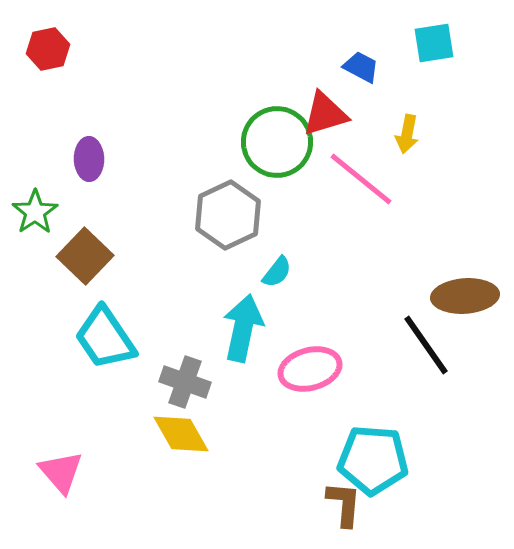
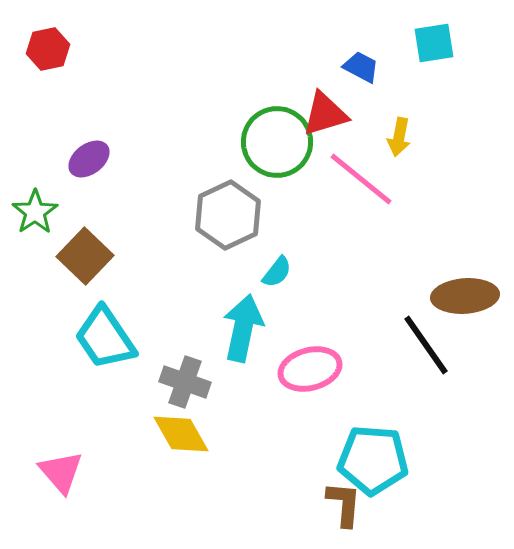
yellow arrow: moved 8 px left, 3 px down
purple ellipse: rotated 54 degrees clockwise
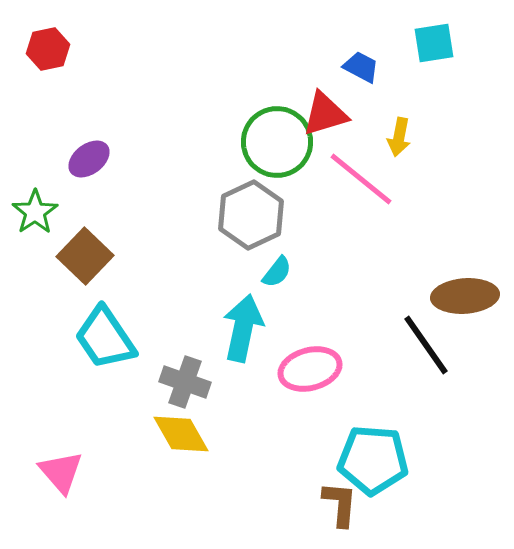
gray hexagon: moved 23 px right
brown L-shape: moved 4 px left
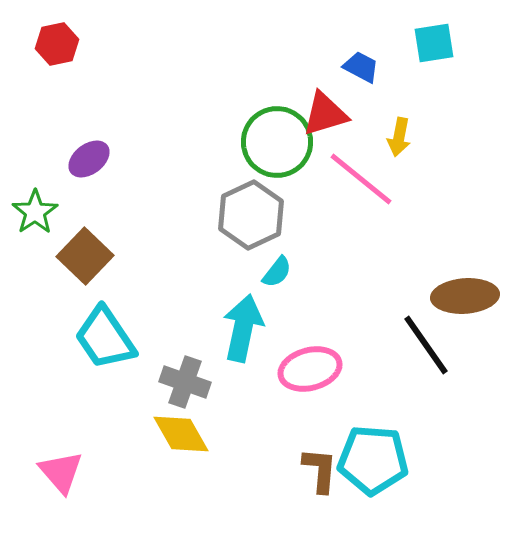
red hexagon: moved 9 px right, 5 px up
brown L-shape: moved 20 px left, 34 px up
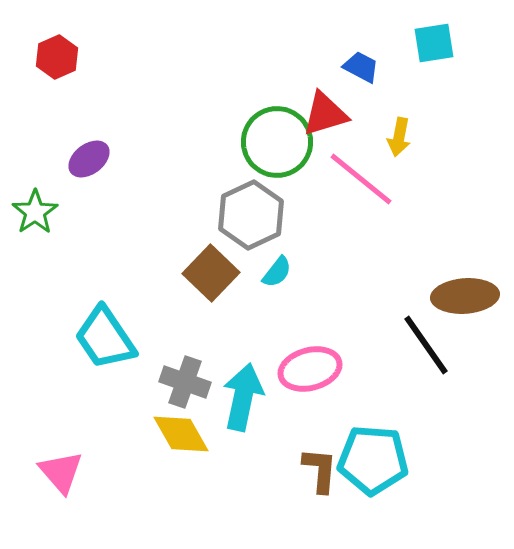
red hexagon: moved 13 px down; rotated 12 degrees counterclockwise
brown square: moved 126 px right, 17 px down
cyan arrow: moved 69 px down
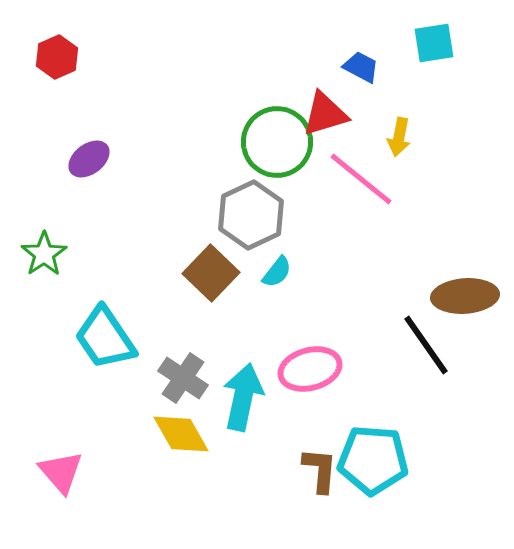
green star: moved 9 px right, 42 px down
gray cross: moved 2 px left, 4 px up; rotated 15 degrees clockwise
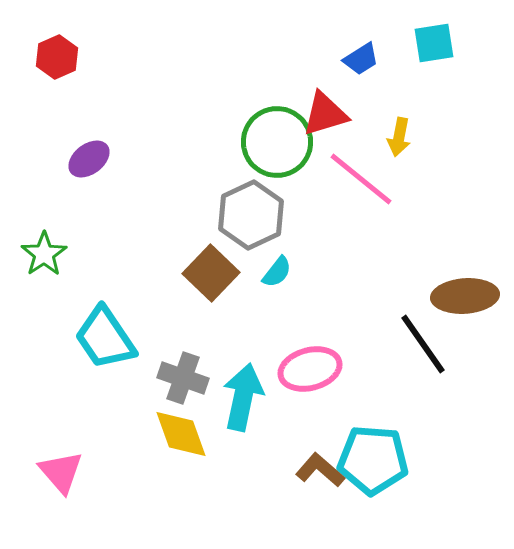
blue trapezoid: moved 8 px up; rotated 120 degrees clockwise
black line: moved 3 px left, 1 px up
gray cross: rotated 15 degrees counterclockwise
yellow diamond: rotated 10 degrees clockwise
brown L-shape: rotated 54 degrees counterclockwise
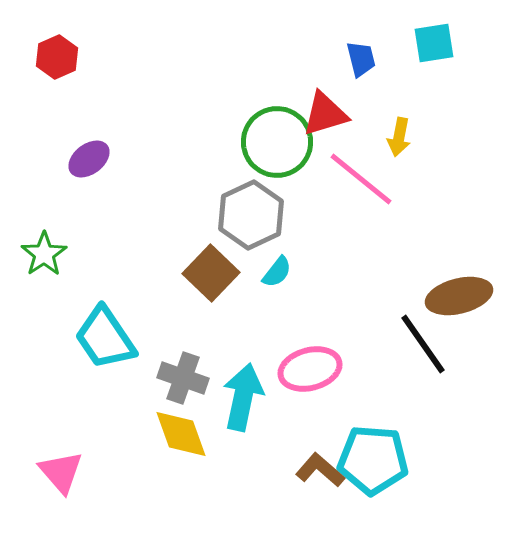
blue trapezoid: rotated 72 degrees counterclockwise
brown ellipse: moved 6 px left; rotated 10 degrees counterclockwise
